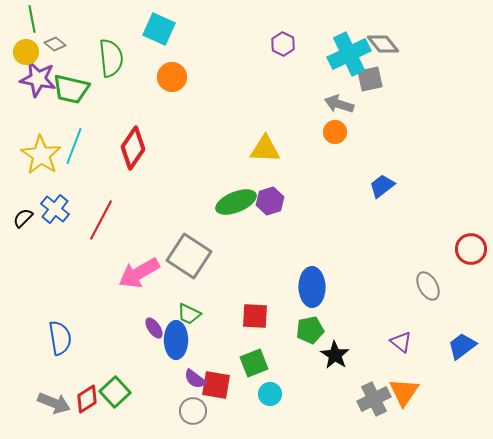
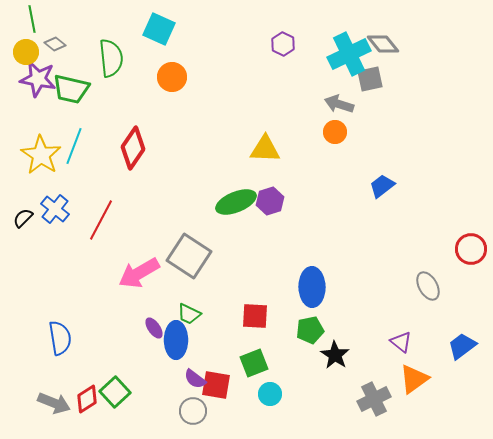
orange triangle at (404, 392): moved 10 px right, 13 px up; rotated 20 degrees clockwise
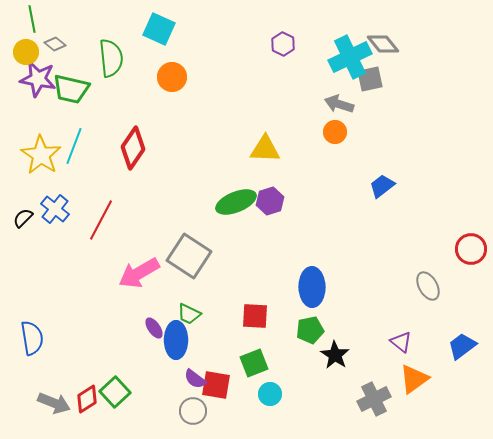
cyan cross at (349, 54): moved 1 px right, 3 px down
blue semicircle at (60, 338): moved 28 px left
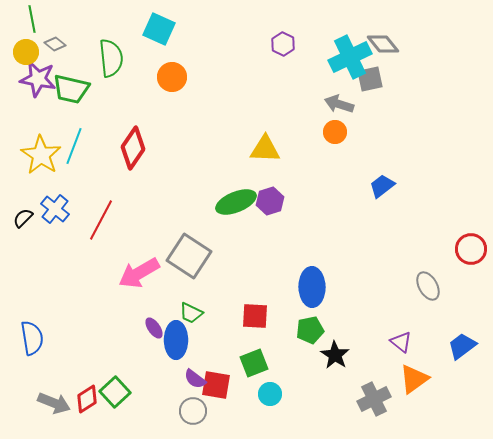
green trapezoid at (189, 314): moved 2 px right, 1 px up
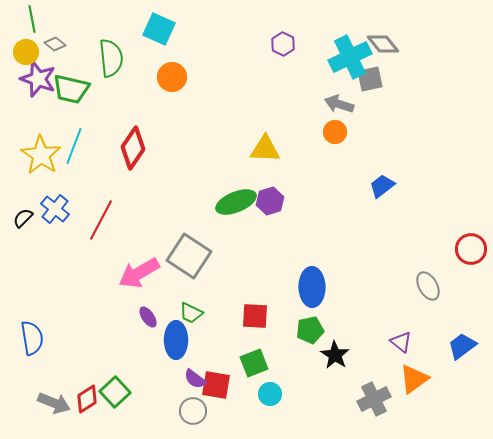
purple star at (38, 79): rotated 9 degrees clockwise
purple ellipse at (154, 328): moved 6 px left, 11 px up
